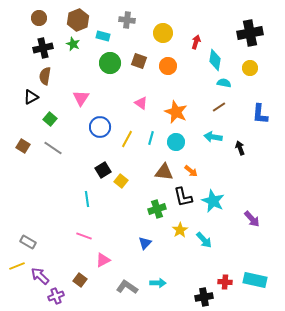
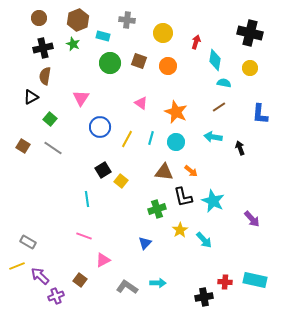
black cross at (250, 33): rotated 25 degrees clockwise
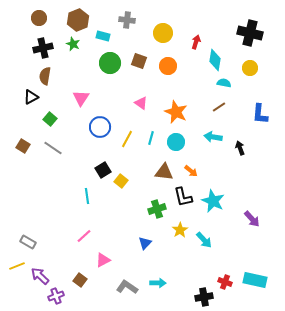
cyan line at (87, 199): moved 3 px up
pink line at (84, 236): rotated 63 degrees counterclockwise
red cross at (225, 282): rotated 16 degrees clockwise
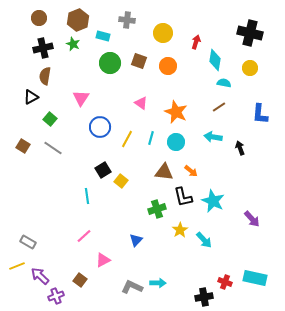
blue triangle at (145, 243): moved 9 px left, 3 px up
cyan rectangle at (255, 280): moved 2 px up
gray L-shape at (127, 287): moved 5 px right; rotated 10 degrees counterclockwise
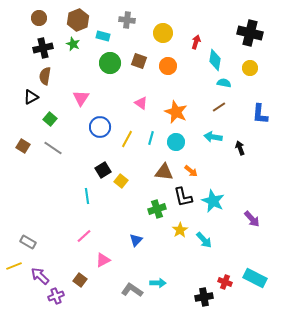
yellow line at (17, 266): moved 3 px left
cyan rectangle at (255, 278): rotated 15 degrees clockwise
gray L-shape at (132, 287): moved 3 px down; rotated 10 degrees clockwise
